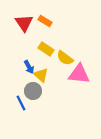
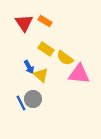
gray circle: moved 8 px down
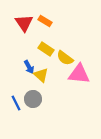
blue line: moved 5 px left
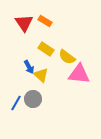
yellow semicircle: moved 2 px right, 1 px up
blue line: rotated 56 degrees clockwise
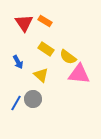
yellow semicircle: moved 1 px right
blue arrow: moved 11 px left, 5 px up
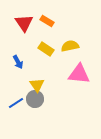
orange rectangle: moved 2 px right
yellow semicircle: moved 2 px right, 11 px up; rotated 132 degrees clockwise
yellow triangle: moved 4 px left, 10 px down; rotated 14 degrees clockwise
gray circle: moved 2 px right
blue line: rotated 28 degrees clockwise
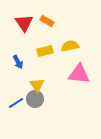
yellow rectangle: moved 1 px left, 2 px down; rotated 49 degrees counterclockwise
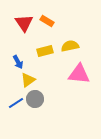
yellow triangle: moved 9 px left, 5 px up; rotated 28 degrees clockwise
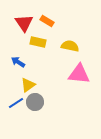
yellow semicircle: rotated 24 degrees clockwise
yellow rectangle: moved 7 px left, 9 px up; rotated 28 degrees clockwise
blue arrow: rotated 152 degrees clockwise
yellow triangle: moved 5 px down
gray circle: moved 3 px down
